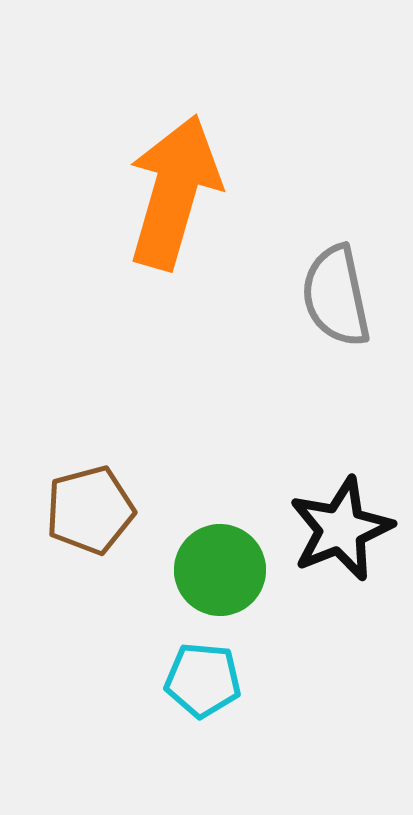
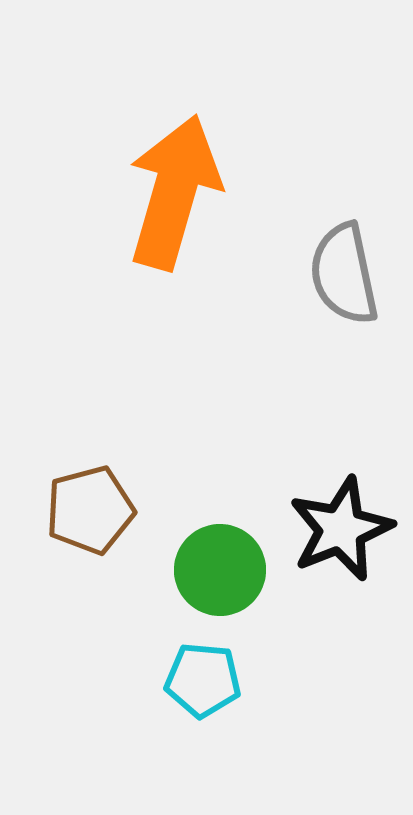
gray semicircle: moved 8 px right, 22 px up
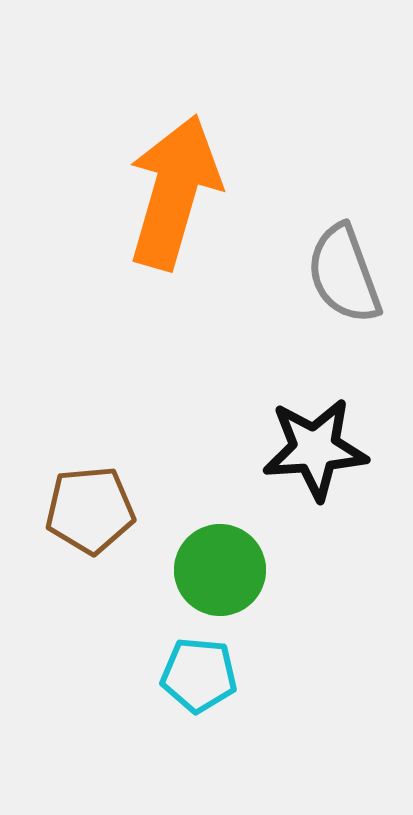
gray semicircle: rotated 8 degrees counterclockwise
brown pentagon: rotated 10 degrees clockwise
black star: moved 26 px left, 80 px up; rotated 18 degrees clockwise
cyan pentagon: moved 4 px left, 5 px up
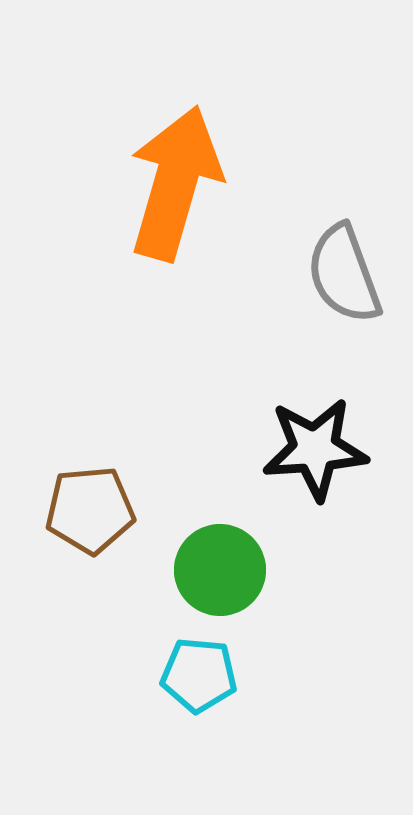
orange arrow: moved 1 px right, 9 px up
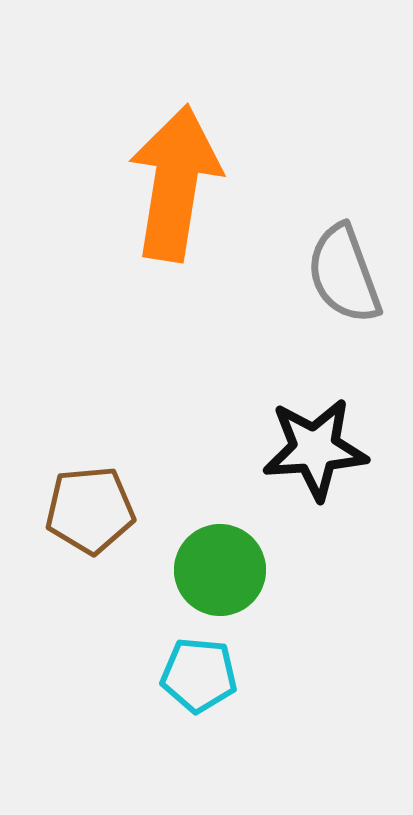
orange arrow: rotated 7 degrees counterclockwise
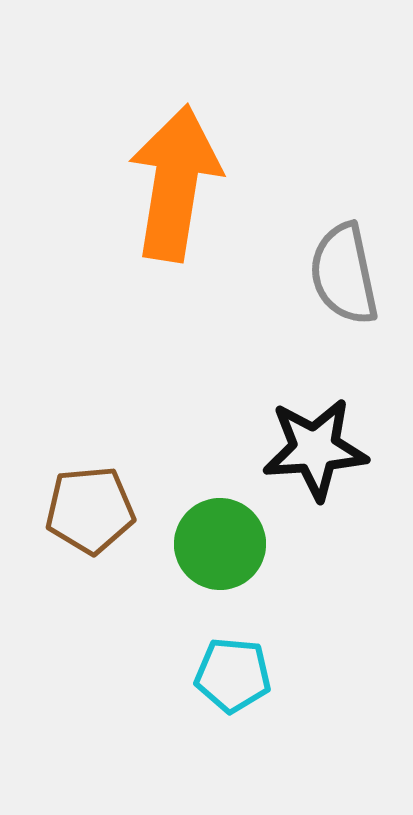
gray semicircle: rotated 8 degrees clockwise
green circle: moved 26 px up
cyan pentagon: moved 34 px right
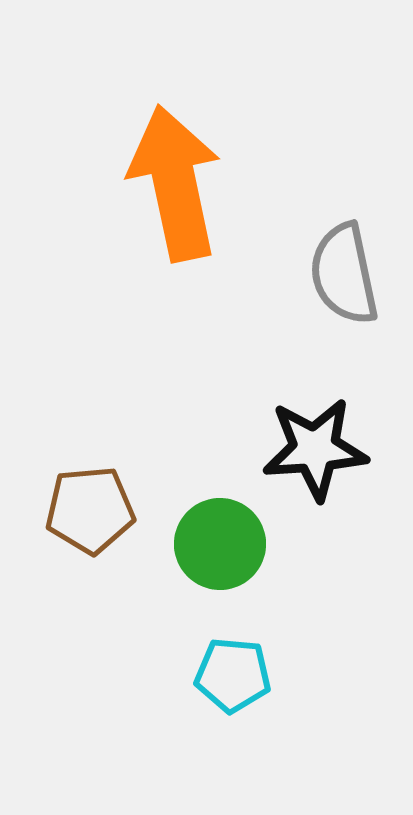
orange arrow: rotated 21 degrees counterclockwise
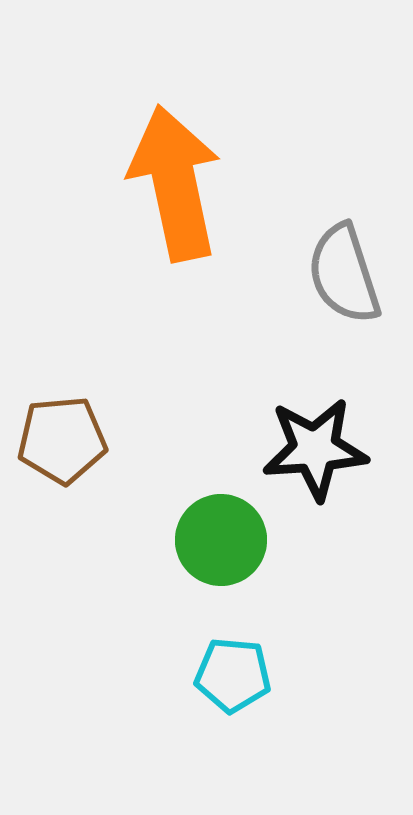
gray semicircle: rotated 6 degrees counterclockwise
brown pentagon: moved 28 px left, 70 px up
green circle: moved 1 px right, 4 px up
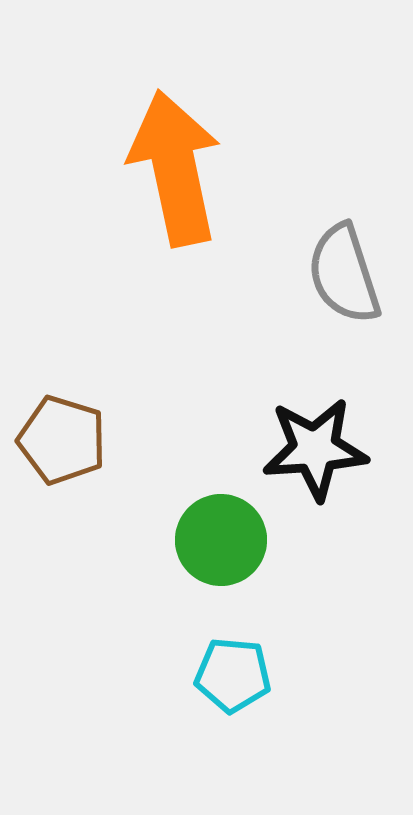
orange arrow: moved 15 px up
brown pentagon: rotated 22 degrees clockwise
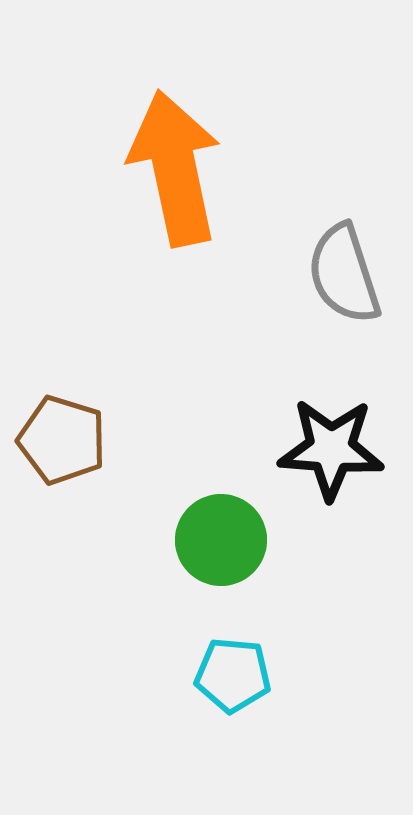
black star: moved 16 px right; rotated 8 degrees clockwise
